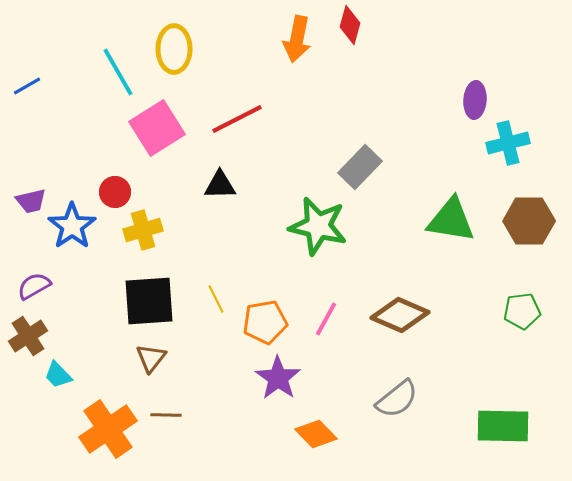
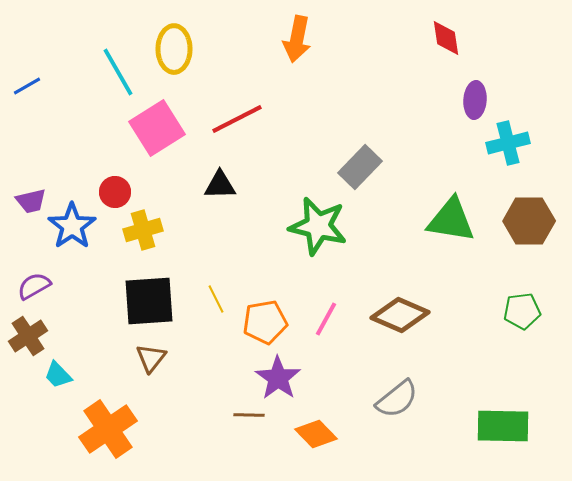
red diamond: moved 96 px right, 13 px down; rotated 24 degrees counterclockwise
brown line: moved 83 px right
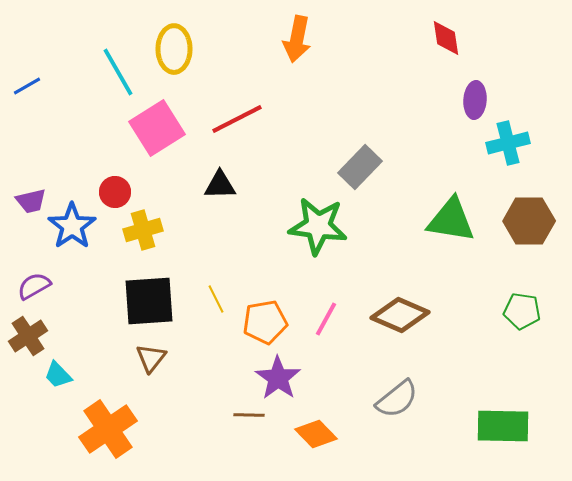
green star: rotated 6 degrees counterclockwise
green pentagon: rotated 15 degrees clockwise
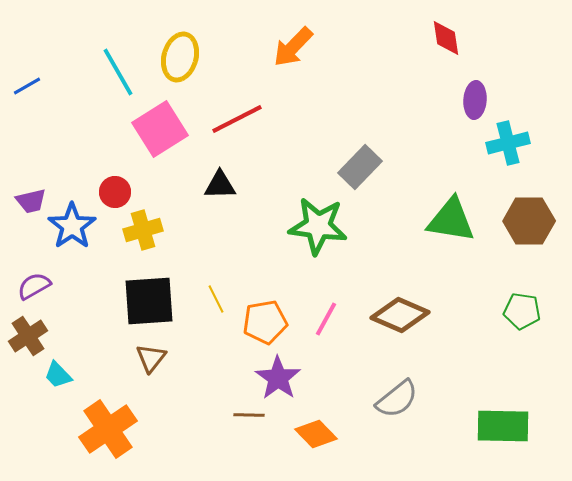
orange arrow: moved 4 px left, 8 px down; rotated 33 degrees clockwise
yellow ellipse: moved 6 px right, 8 px down; rotated 15 degrees clockwise
pink square: moved 3 px right, 1 px down
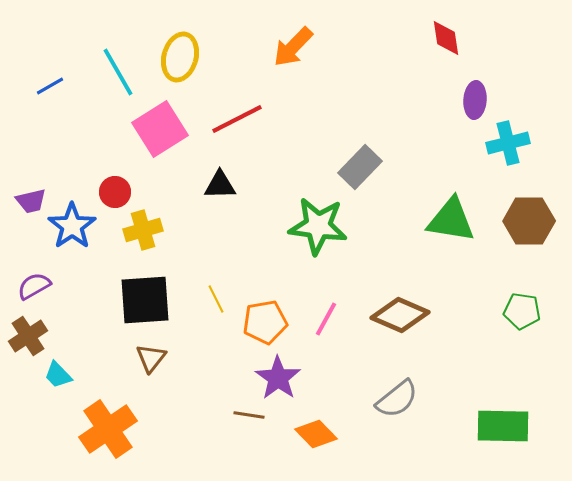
blue line: moved 23 px right
black square: moved 4 px left, 1 px up
brown line: rotated 8 degrees clockwise
